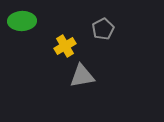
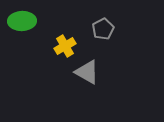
gray triangle: moved 5 px right, 4 px up; rotated 40 degrees clockwise
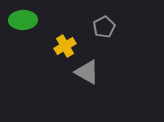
green ellipse: moved 1 px right, 1 px up
gray pentagon: moved 1 px right, 2 px up
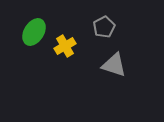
green ellipse: moved 11 px right, 12 px down; rotated 56 degrees counterclockwise
gray triangle: moved 27 px right, 7 px up; rotated 12 degrees counterclockwise
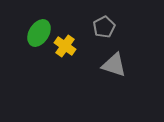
green ellipse: moved 5 px right, 1 px down
yellow cross: rotated 25 degrees counterclockwise
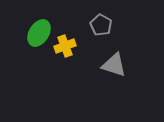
gray pentagon: moved 3 px left, 2 px up; rotated 15 degrees counterclockwise
yellow cross: rotated 35 degrees clockwise
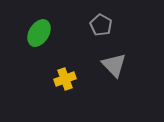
yellow cross: moved 33 px down
gray triangle: rotated 28 degrees clockwise
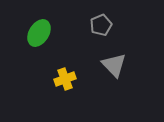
gray pentagon: rotated 20 degrees clockwise
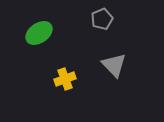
gray pentagon: moved 1 px right, 6 px up
green ellipse: rotated 24 degrees clockwise
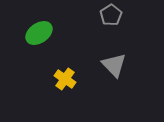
gray pentagon: moved 9 px right, 4 px up; rotated 10 degrees counterclockwise
yellow cross: rotated 35 degrees counterclockwise
